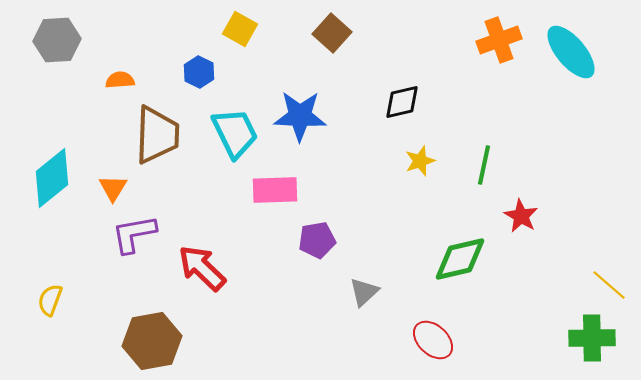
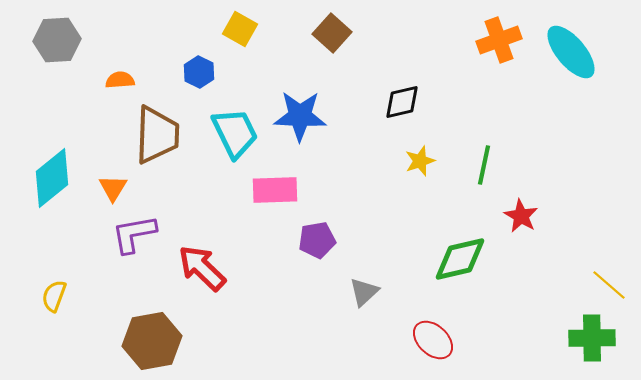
yellow semicircle: moved 4 px right, 4 px up
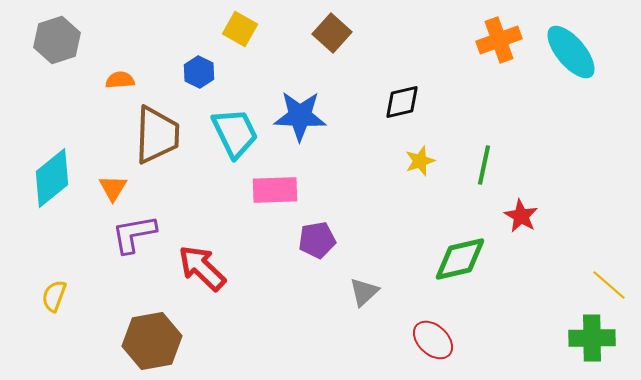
gray hexagon: rotated 15 degrees counterclockwise
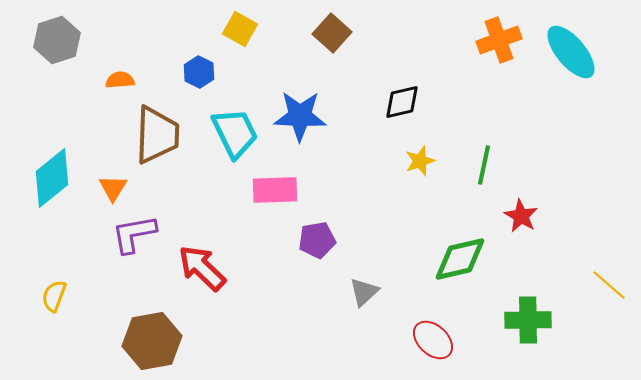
green cross: moved 64 px left, 18 px up
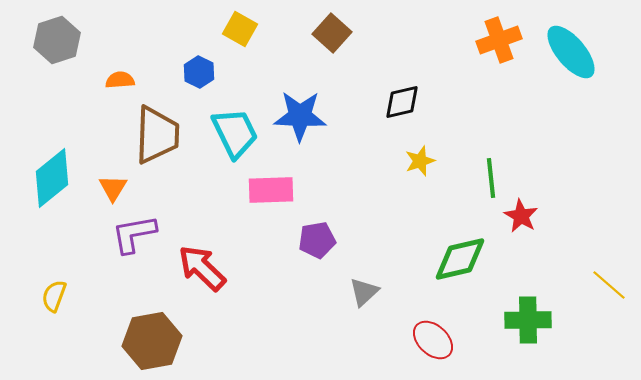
green line: moved 7 px right, 13 px down; rotated 18 degrees counterclockwise
pink rectangle: moved 4 px left
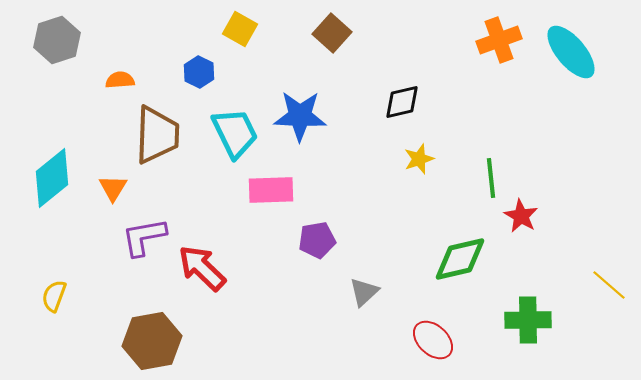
yellow star: moved 1 px left, 2 px up
purple L-shape: moved 10 px right, 3 px down
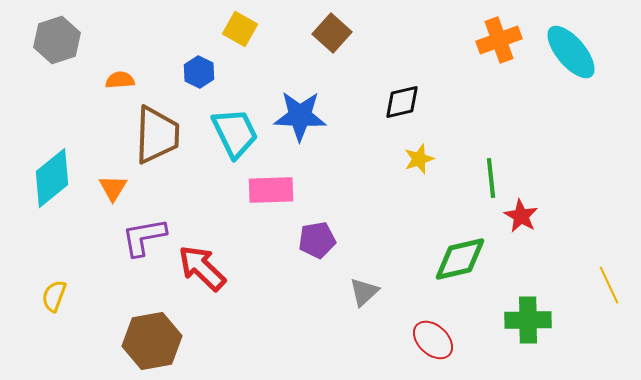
yellow line: rotated 24 degrees clockwise
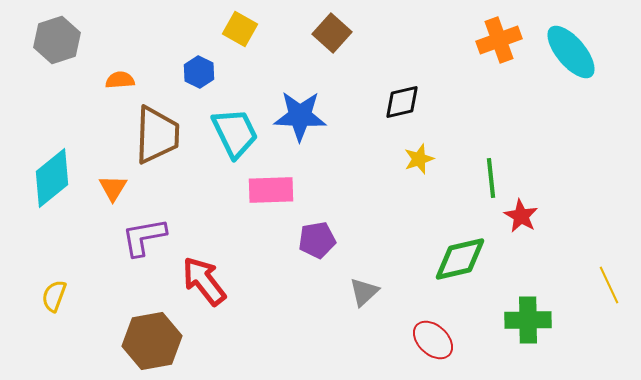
red arrow: moved 2 px right, 13 px down; rotated 8 degrees clockwise
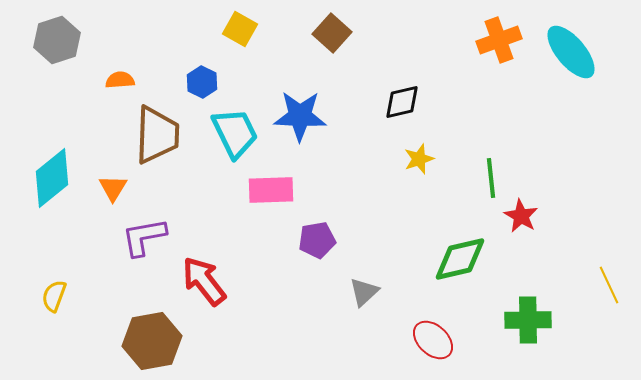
blue hexagon: moved 3 px right, 10 px down
